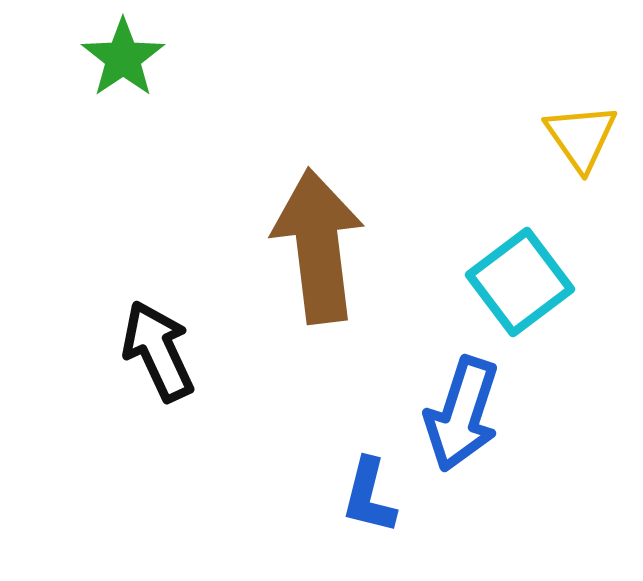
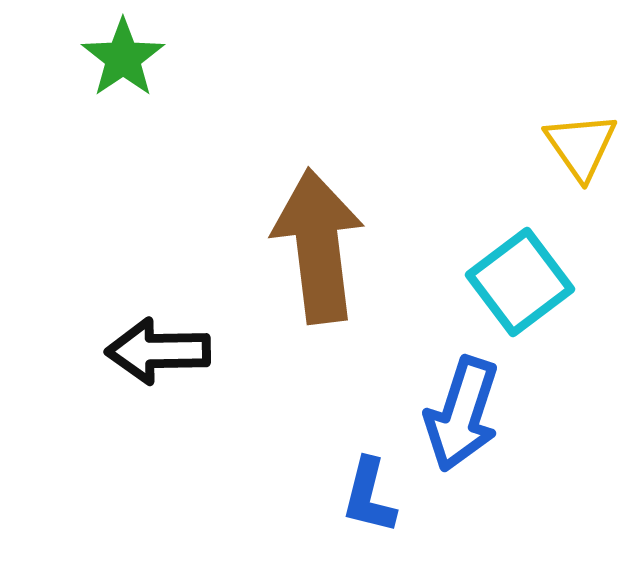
yellow triangle: moved 9 px down
black arrow: rotated 66 degrees counterclockwise
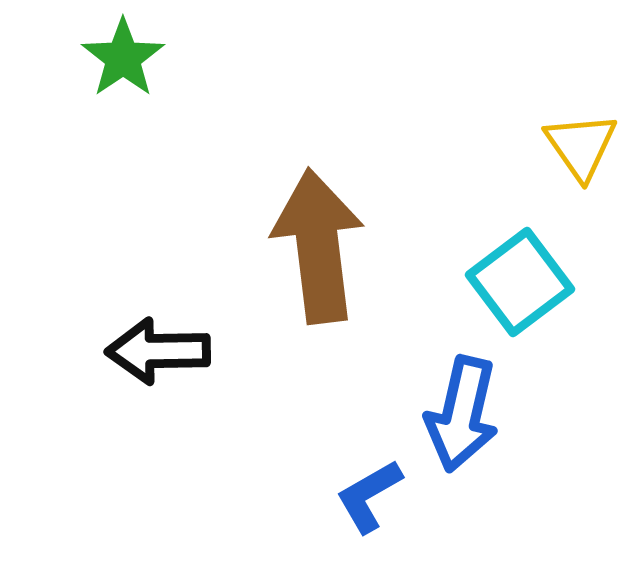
blue arrow: rotated 5 degrees counterclockwise
blue L-shape: rotated 46 degrees clockwise
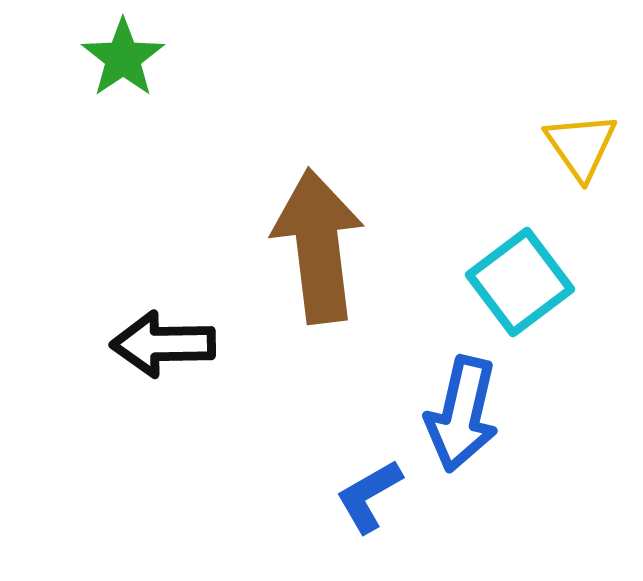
black arrow: moved 5 px right, 7 px up
